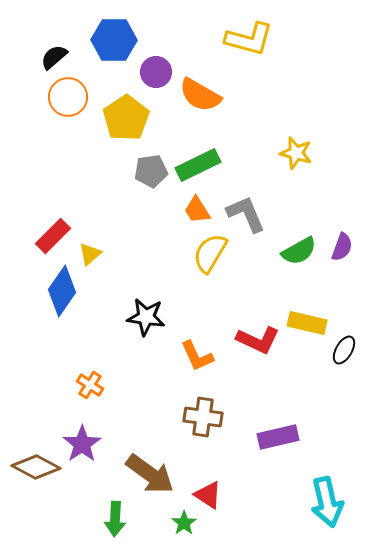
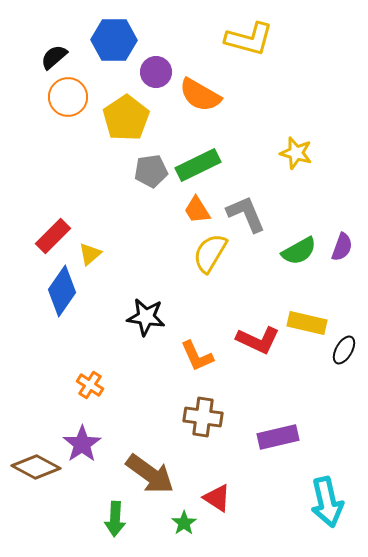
red triangle: moved 9 px right, 3 px down
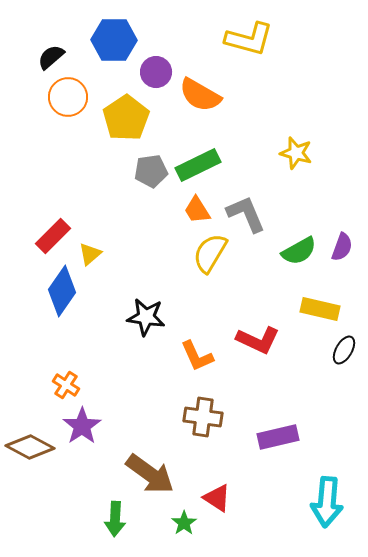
black semicircle: moved 3 px left
yellow rectangle: moved 13 px right, 14 px up
orange cross: moved 24 px left
purple star: moved 18 px up
brown diamond: moved 6 px left, 20 px up
cyan arrow: rotated 18 degrees clockwise
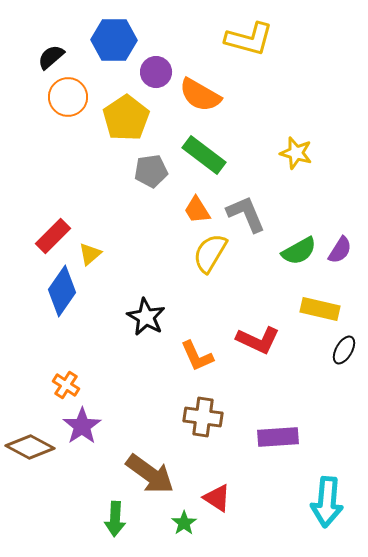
green rectangle: moved 6 px right, 10 px up; rotated 63 degrees clockwise
purple semicircle: moved 2 px left, 3 px down; rotated 12 degrees clockwise
black star: rotated 21 degrees clockwise
purple rectangle: rotated 9 degrees clockwise
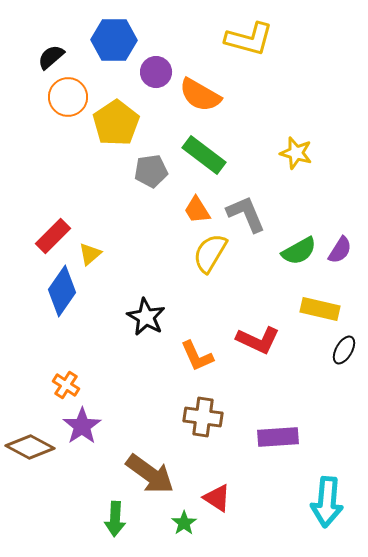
yellow pentagon: moved 10 px left, 5 px down
